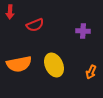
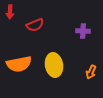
yellow ellipse: rotated 15 degrees clockwise
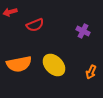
red arrow: rotated 72 degrees clockwise
purple cross: rotated 24 degrees clockwise
yellow ellipse: rotated 35 degrees counterclockwise
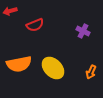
red arrow: moved 1 px up
yellow ellipse: moved 1 px left, 3 px down
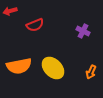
orange semicircle: moved 2 px down
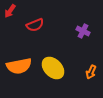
red arrow: rotated 40 degrees counterclockwise
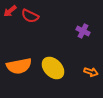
red arrow: rotated 16 degrees clockwise
red semicircle: moved 5 px left, 9 px up; rotated 48 degrees clockwise
orange arrow: rotated 96 degrees counterclockwise
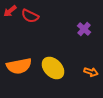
purple cross: moved 1 px right, 2 px up; rotated 16 degrees clockwise
